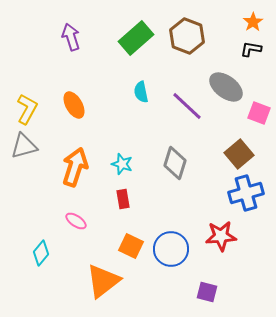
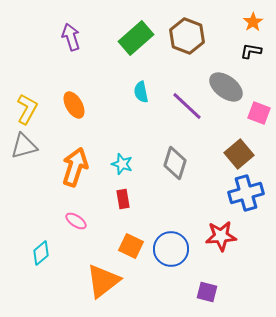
black L-shape: moved 2 px down
cyan diamond: rotated 10 degrees clockwise
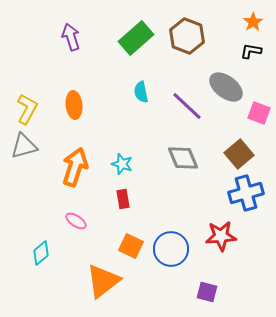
orange ellipse: rotated 24 degrees clockwise
gray diamond: moved 8 px right, 5 px up; rotated 40 degrees counterclockwise
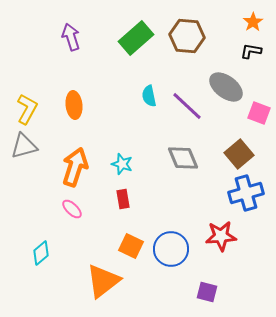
brown hexagon: rotated 16 degrees counterclockwise
cyan semicircle: moved 8 px right, 4 px down
pink ellipse: moved 4 px left, 12 px up; rotated 10 degrees clockwise
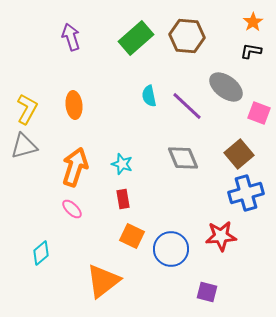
orange square: moved 1 px right, 10 px up
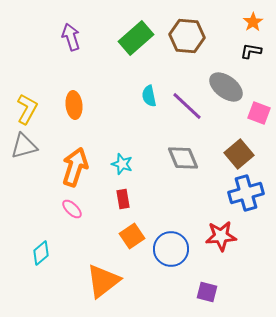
orange square: rotated 30 degrees clockwise
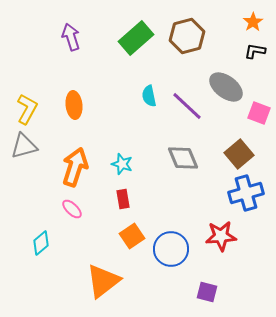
brown hexagon: rotated 20 degrees counterclockwise
black L-shape: moved 4 px right
cyan diamond: moved 10 px up
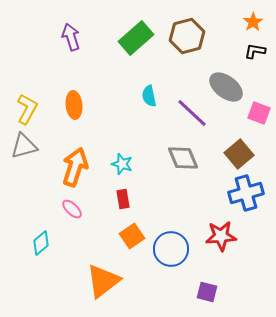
purple line: moved 5 px right, 7 px down
